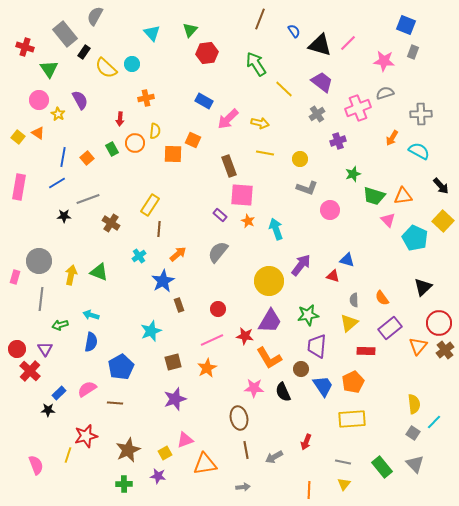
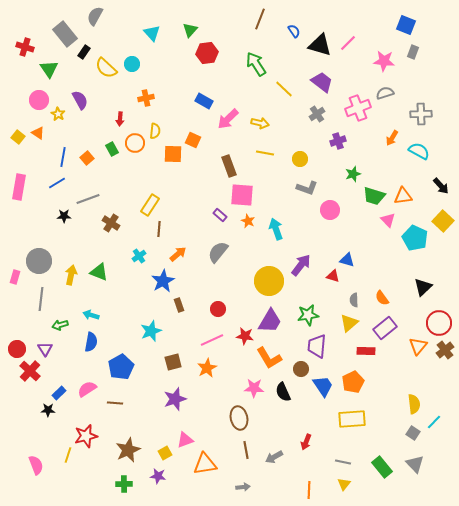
purple rectangle at (390, 328): moved 5 px left
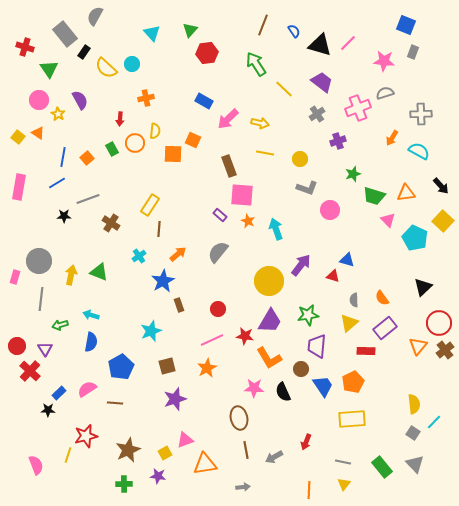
brown line at (260, 19): moved 3 px right, 6 px down
orange triangle at (403, 196): moved 3 px right, 3 px up
red circle at (17, 349): moved 3 px up
brown square at (173, 362): moved 6 px left, 4 px down
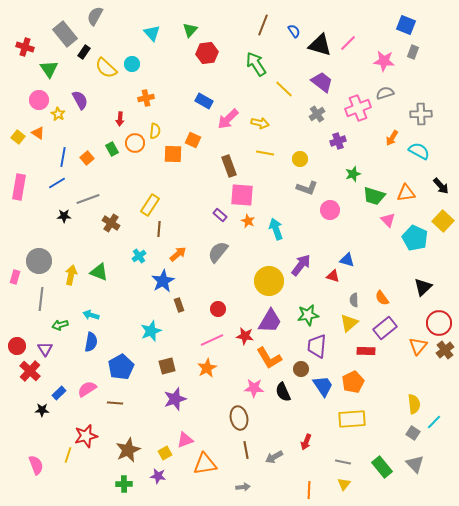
black star at (48, 410): moved 6 px left
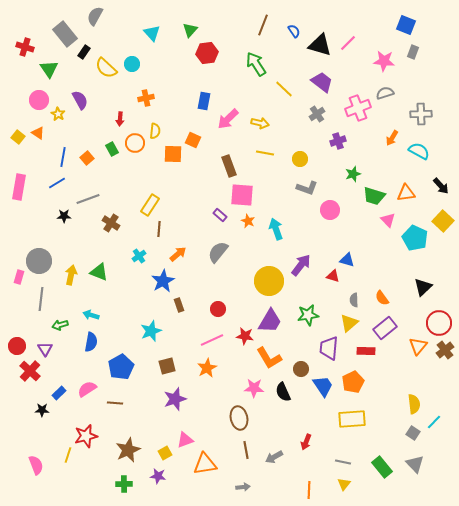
blue rectangle at (204, 101): rotated 72 degrees clockwise
pink rectangle at (15, 277): moved 4 px right
purple trapezoid at (317, 346): moved 12 px right, 2 px down
